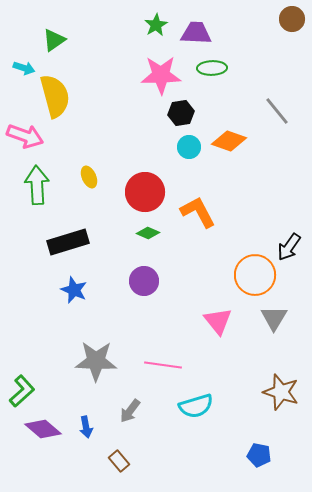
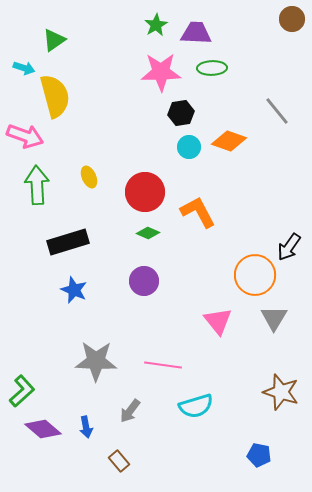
pink star: moved 3 px up
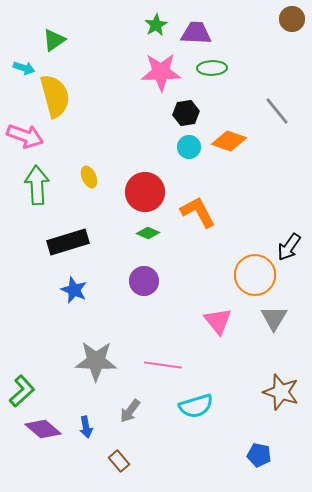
black hexagon: moved 5 px right
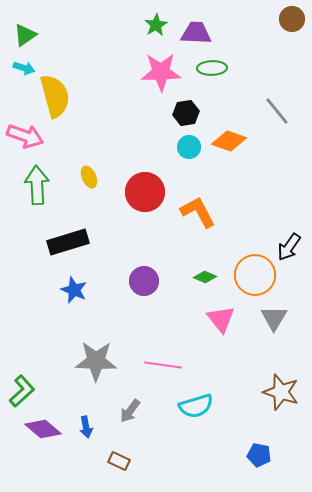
green triangle: moved 29 px left, 5 px up
green diamond: moved 57 px right, 44 px down
pink triangle: moved 3 px right, 2 px up
brown rectangle: rotated 25 degrees counterclockwise
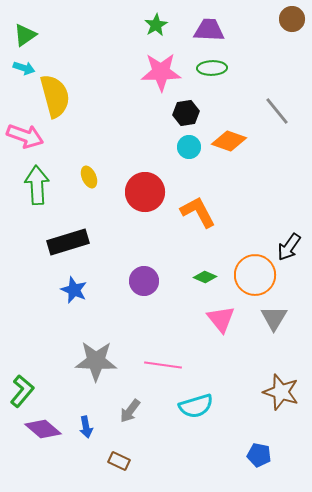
purple trapezoid: moved 13 px right, 3 px up
green L-shape: rotated 8 degrees counterclockwise
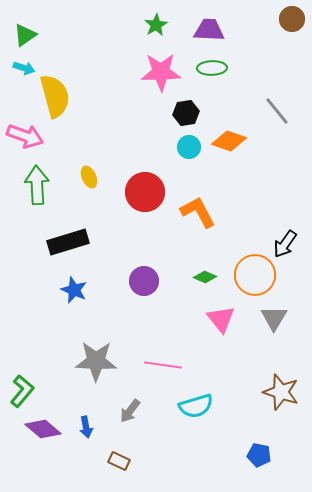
black arrow: moved 4 px left, 3 px up
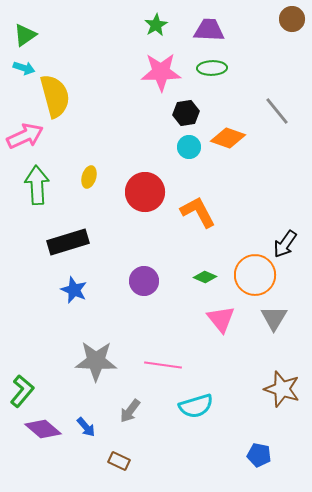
pink arrow: rotated 45 degrees counterclockwise
orange diamond: moved 1 px left, 3 px up
yellow ellipse: rotated 40 degrees clockwise
brown star: moved 1 px right, 3 px up
blue arrow: rotated 30 degrees counterclockwise
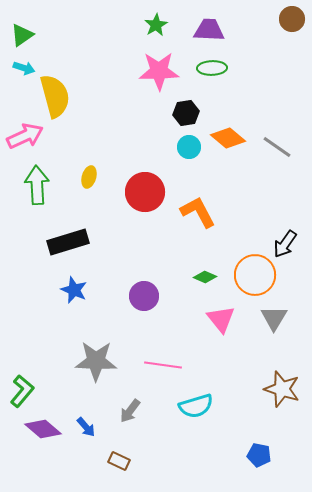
green triangle: moved 3 px left
pink star: moved 2 px left, 1 px up
gray line: moved 36 px down; rotated 16 degrees counterclockwise
orange diamond: rotated 20 degrees clockwise
purple circle: moved 15 px down
